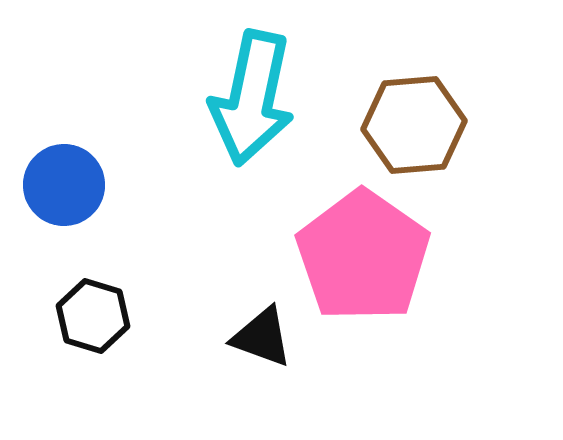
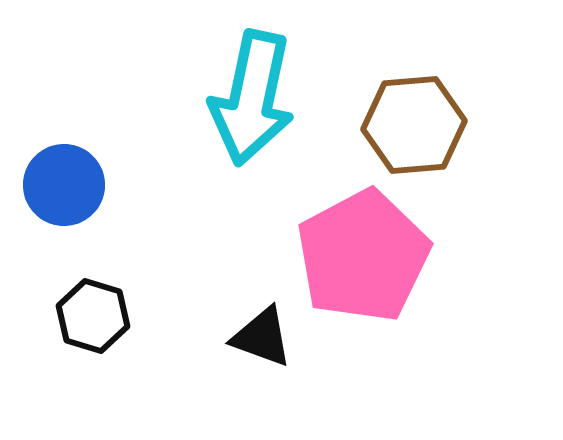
pink pentagon: rotated 9 degrees clockwise
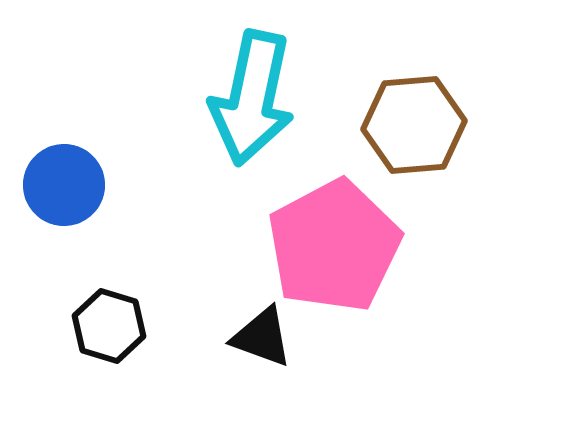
pink pentagon: moved 29 px left, 10 px up
black hexagon: moved 16 px right, 10 px down
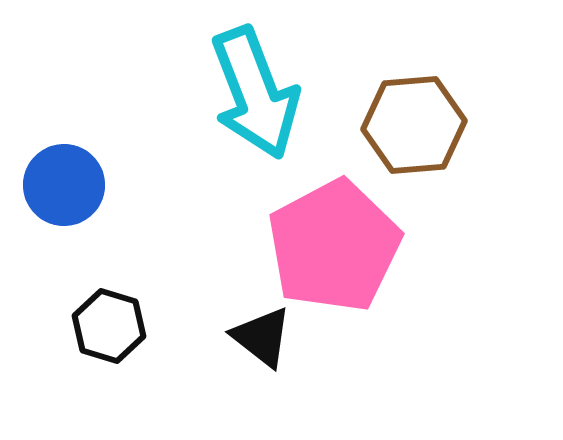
cyan arrow: moved 3 px right, 5 px up; rotated 33 degrees counterclockwise
black triangle: rotated 18 degrees clockwise
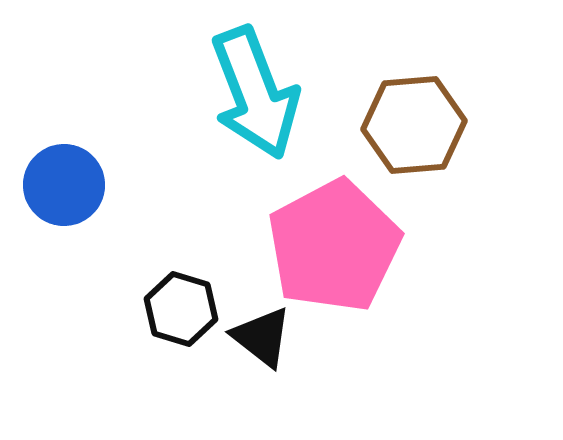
black hexagon: moved 72 px right, 17 px up
